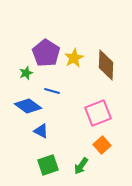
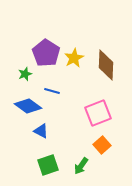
green star: moved 1 px left, 1 px down
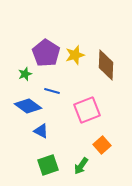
yellow star: moved 1 px right, 3 px up; rotated 12 degrees clockwise
pink square: moved 11 px left, 3 px up
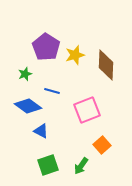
purple pentagon: moved 6 px up
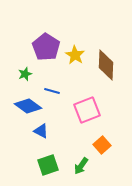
yellow star: rotated 24 degrees counterclockwise
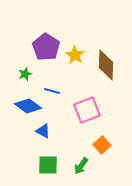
blue triangle: moved 2 px right
green square: rotated 20 degrees clockwise
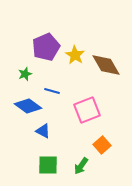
purple pentagon: rotated 16 degrees clockwise
brown diamond: rotated 32 degrees counterclockwise
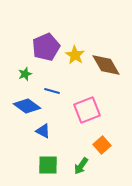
blue diamond: moved 1 px left
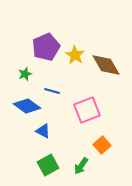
green square: rotated 30 degrees counterclockwise
